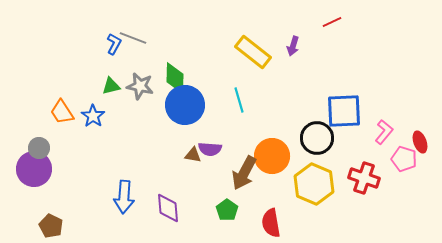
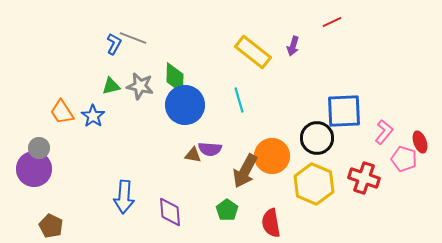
brown arrow: moved 1 px right, 2 px up
purple diamond: moved 2 px right, 4 px down
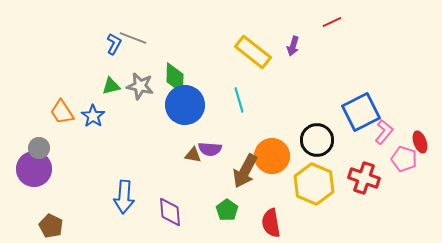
blue square: moved 17 px right, 1 px down; rotated 24 degrees counterclockwise
black circle: moved 2 px down
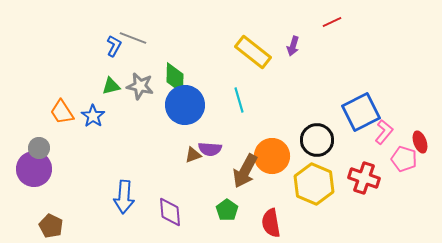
blue L-shape: moved 2 px down
brown triangle: rotated 30 degrees counterclockwise
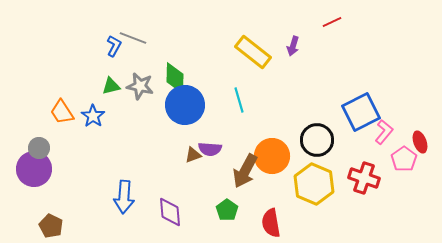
pink pentagon: rotated 20 degrees clockwise
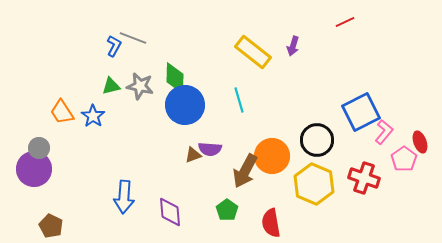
red line: moved 13 px right
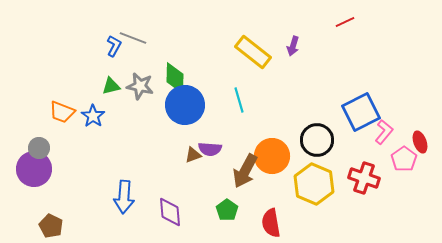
orange trapezoid: rotated 36 degrees counterclockwise
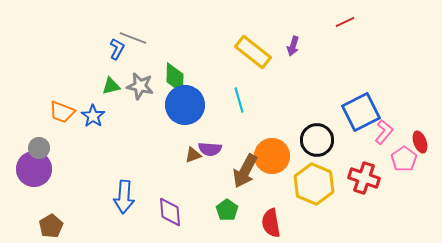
blue L-shape: moved 3 px right, 3 px down
brown pentagon: rotated 15 degrees clockwise
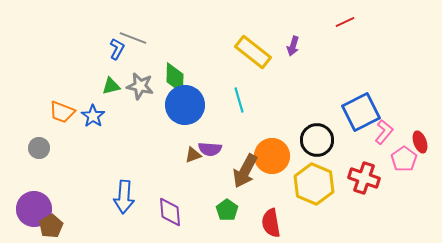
purple circle: moved 40 px down
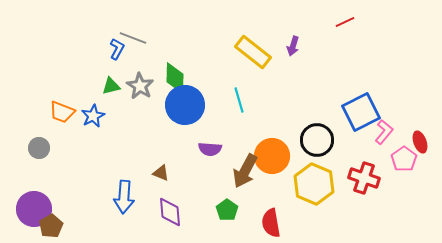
gray star: rotated 20 degrees clockwise
blue star: rotated 10 degrees clockwise
brown triangle: moved 32 px left, 18 px down; rotated 42 degrees clockwise
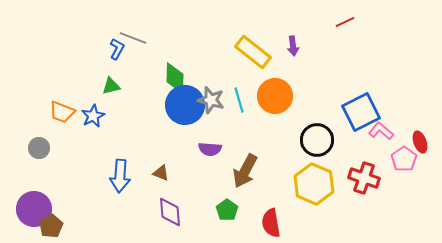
purple arrow: rotated 24 degrees counterclockwise
gray star: moved 71 px right, 14 px down; rotated 16 degrees counterclockwise
pink L-shape: moved 3 px left, 1 px up; rotated 90 degrees counterclockwise
orange circle: moved 3 px right, 60 px up
blue arrow: moved 4 px left, 21 px up
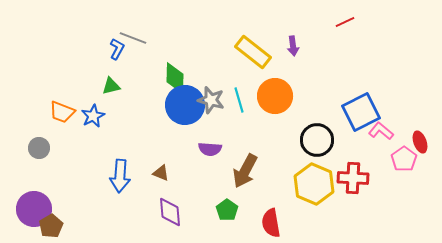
red cross: moved 11 px left; rotated 16 degrees counterclockwise
